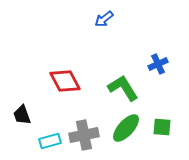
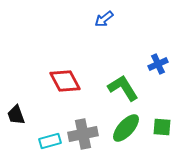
black trapezoid: moved 6 px left
gray cross: moved 1 px left, 1 px up
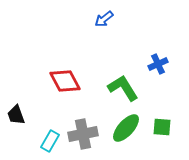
cyan rectangle: rotated 45 degrees counterclockwise
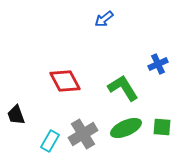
green ellipse: rotated 24 degrees clockwise
gray cross: rotated 20 degrees counterclockwise
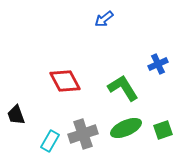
green square: moved 1 px right, 3 px down; rotated 24 degrees counterclockwise
gray cross: rotated 12 degrees clockwise
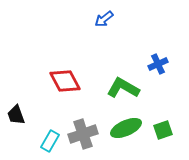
green L-shape: rotated 28 degrees counterclockwise
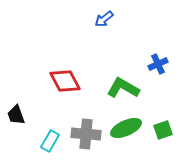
gray cross: moved 3 px right; rotated 24 degrees clockwise
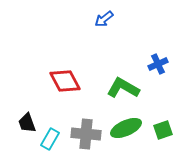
black trapezoid: moved 11 px right, 8 px down
cyan rectangle: moved 2 px up
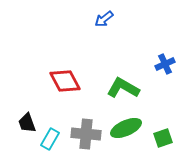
blue cross: moved 7 px right
green square: moved 8 px down
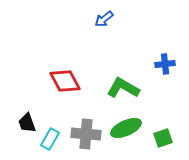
blue cross: rotated 18 degrees clockwise
